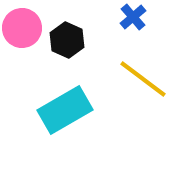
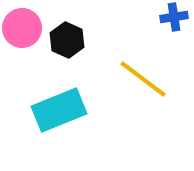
blue cross: moved 41 px right; rotated 32 degrees clockwise
cyan rectangle: moved 6 px left; rotated 8 degrees clockwise
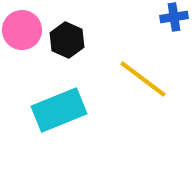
pink circle: moved 2 px down
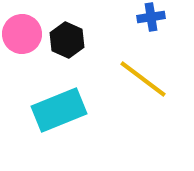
blue cross: moved 23 px left
pink circle: moved 4 px down
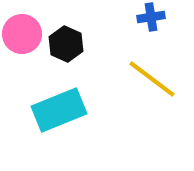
black hexagon: moved 1 px left, 4 px down
yellow line: moved 9 px right
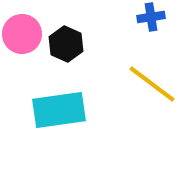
yellow line: moved 5 px down
cyan rectangle: rotated 14 degrees clockwise
